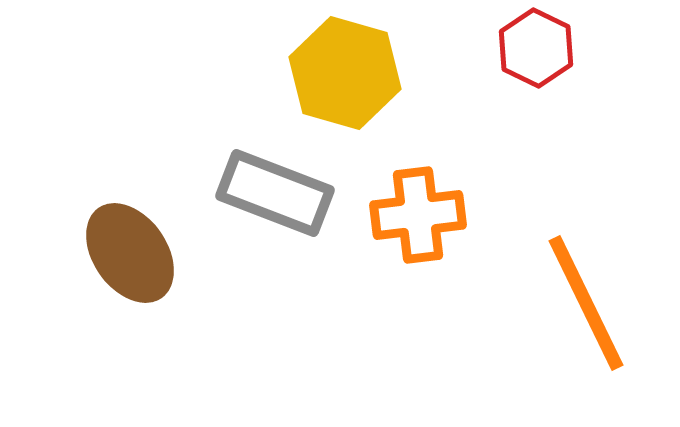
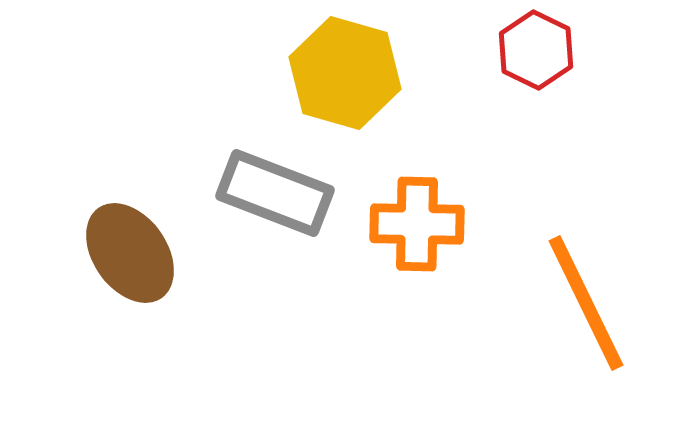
red hexagon: moved 2 px down
orange cross: moved 1 px left, 9 px down; rotated 8 degrees clockwise
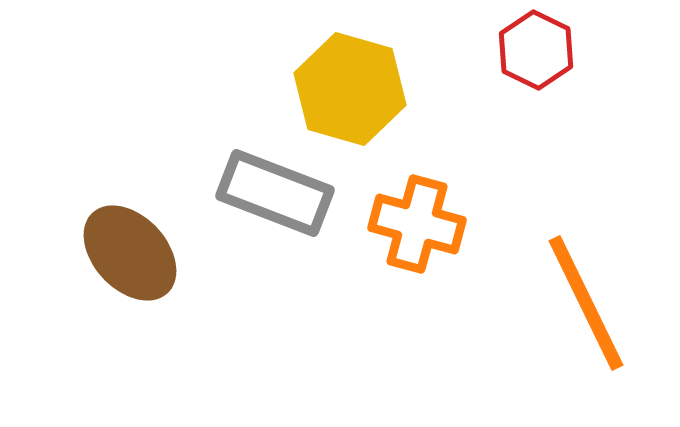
yellow hexagon: moved 5 px right, 16 px down
orange cross: rotated 14 degrees clockwise
brown ellipse: rotated 8 degrees counterclockwise
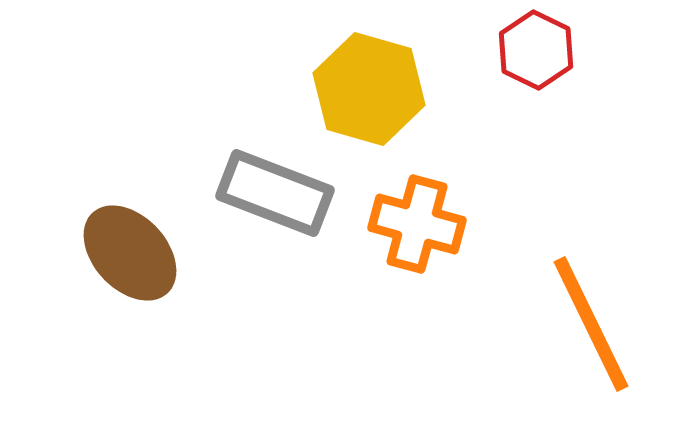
yellow hexagon: moved 19 px right
orange line: moved 5 px right, 21 px down
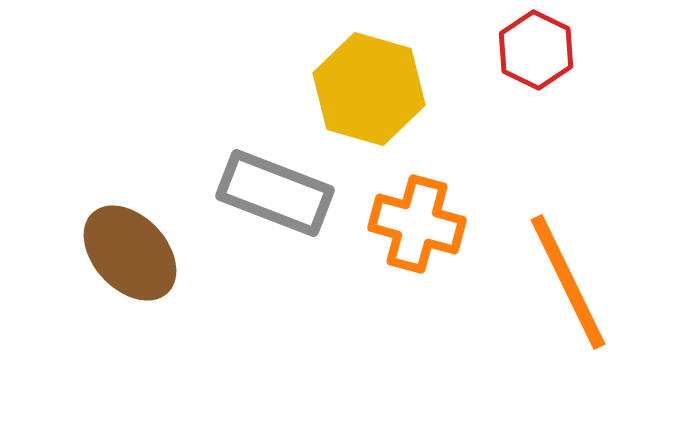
orange line: moved 23 px left, 42 px up
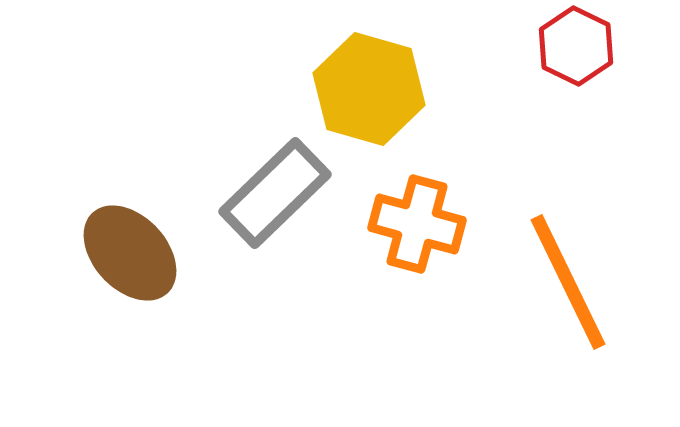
red hexagon: moved 40 px right, 4 px up
gray rectangle: rotated 65 degrees counterclockwise
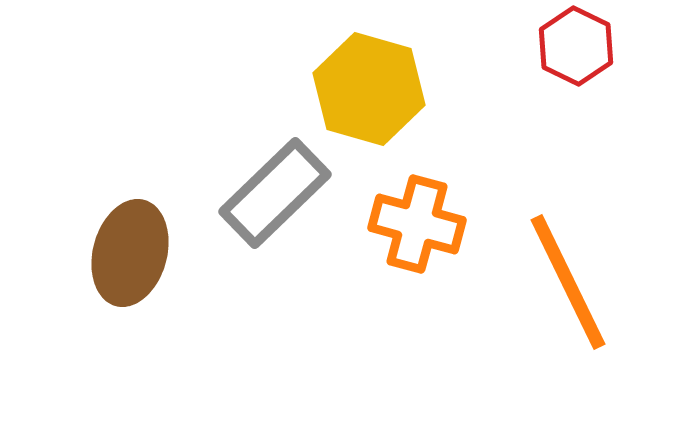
brown ellipse: rotated 58 degrees clockwise
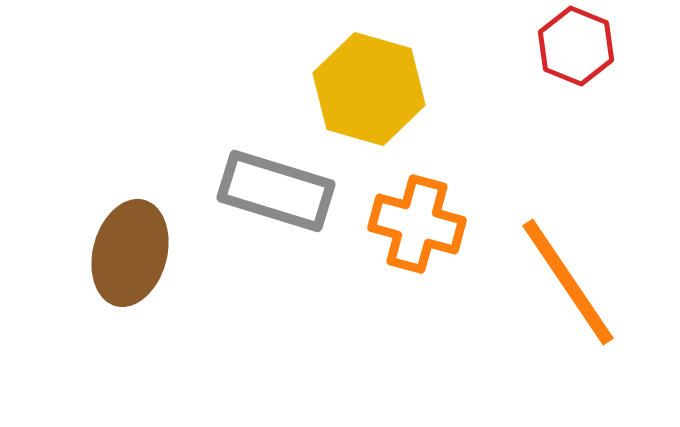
red hexagon: rotated 4 degrees counterclockwise
gray rectangle: moved 1 px right, 2 px up; rotated 61 degrees clockwise
orange line: rotated 8 degrees counterclockwise
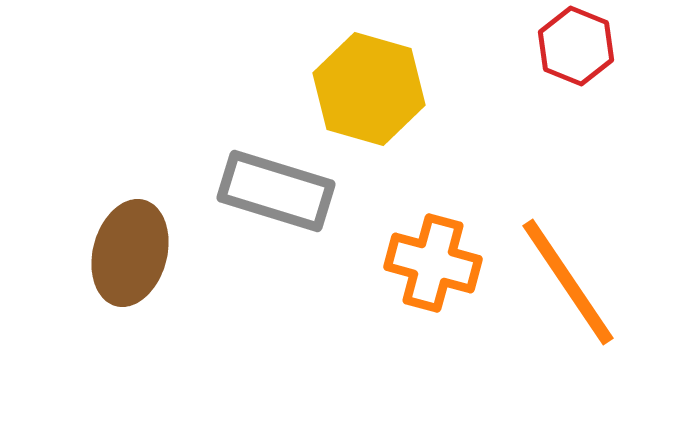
orange cross: moved 16 px right, 39 px down
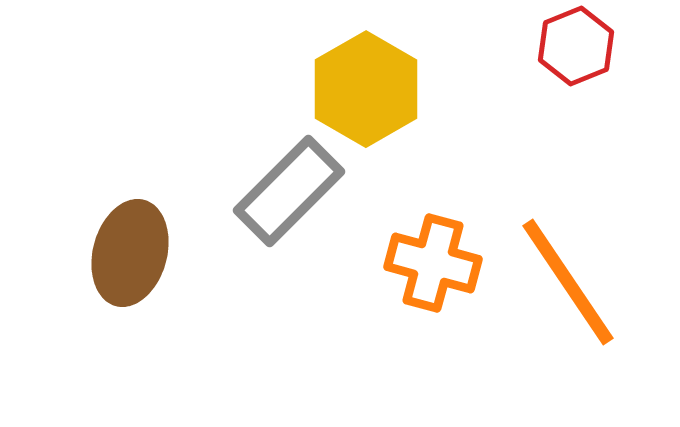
red hexagon: rotated 16 degrees clockwise
yellow hexagon: moved 3 px left; rotated 14 degrees clockwise
gray rectangle: moved 13 px right; rotated 62 degrees counterclockwise
